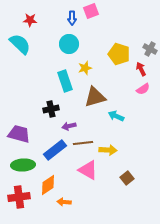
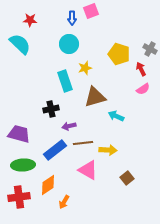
orange arrow: rotated 64 degrees counterclockwise
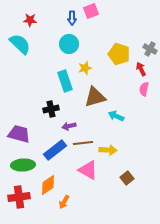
pink semicircle: moved 1 px right; rotated 136 degrees clockwise
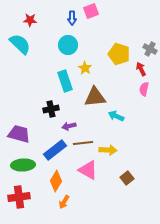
cyan circle: moved 1 px left, 1 px down
yellow star: rotated 24 degrees counterclockwise
brown triangle: rotated 10 degrees clockwise
orange diamond: moved 8 px right, 4 px up; rotated 25 degrees counterclockwise
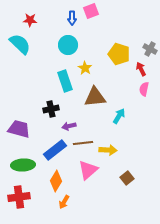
cyan arrow: moved 3 px right; rotated 98 degrees clockwise
purple trapezoid: moved 5 px up
pink triangle: rotated 50 degrees clockwise
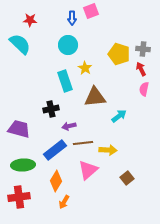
gray cross: moved 7 px left; rotated 24 degrees counterclockwise
cyan arrow: rotated 21 degrees clockwise
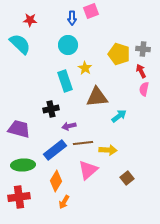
red arrow: moved 2 px down
brown triangle: moved 2 px right
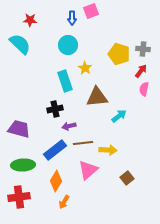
red arrow: rotated 64 degrees clockwise
black cross: moved 4 px right
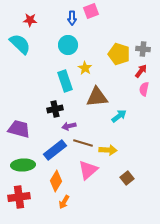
brown line: rotated 24 degrees clockwise
